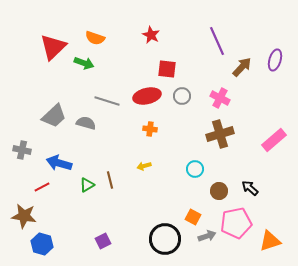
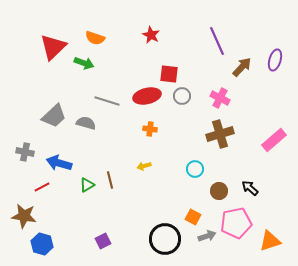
red square: moved 2 px right, 5 px down
gray cross: moved 3 px right, 2 px down
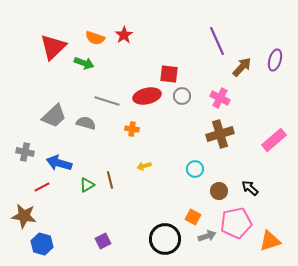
red star: moved 27 px left; rotated 12 degrees clockwise
orange cross: moved 18 px left
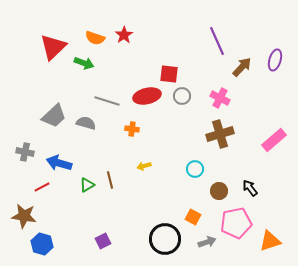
black arrow: rotated 12 degrees clockwise
gray arrow: moved 6 px down
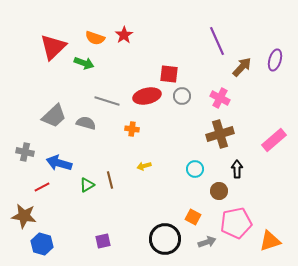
black arrow: moved 13 px left, 19 px up; rotated 36 degrees clockwise
purple square: rotated 14 degrees clockwise
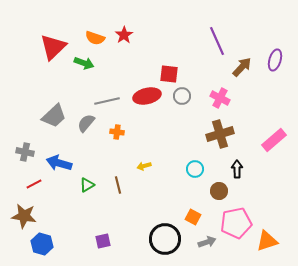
gray line: rotated 30 degrees counterclockwise
gray semicircle: rotated 66 degrees counterclockwise
orange cross: moved 15 px left, 3 px down
brown line: moved 8 px right, 5 px down
red line: moved 8 px left, 3 px up
orange triangle: moved 3 px left
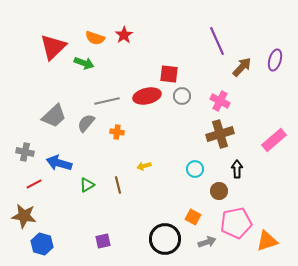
pink cross: moved 3 px down
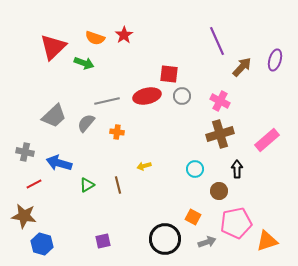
pink rectangle: moved 7 px left
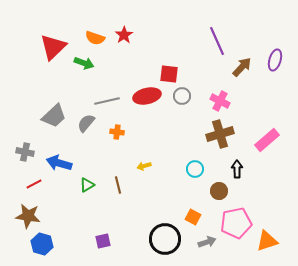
brown star: moved 4 px right
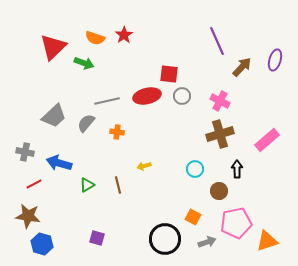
purple square: moved 6 px left, 3 px up; rotated 28 degrees clockwise
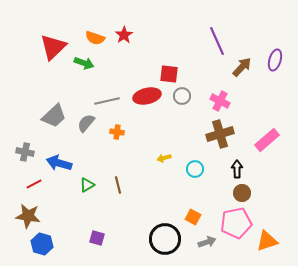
yellow arrow: moved 20 px right, 8 px up
brown circle: moved 23 px right, 2 px down
